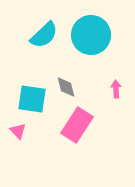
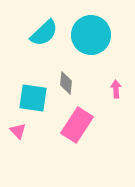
cyan semicircle: moved 2 px up
gray diamond: moved 4 px up; rotated 20 degrees clockwise
cyan square: moved 1 px right, 1 px up
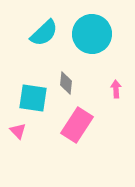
cyan circle: moved 1 px right, 1 px up
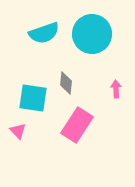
cyan semicircle: rotated 24 degrees clockwise
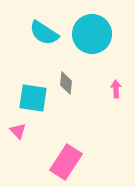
cyan semicircle: rotated 52 degrees clockwise
pink rectangle: moved 11 px left, 37 px down
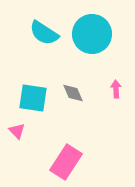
gray diamond: moved 7 px right, 10 px down; rotated 30 degrees counterclockwise
pink triangle: moved 1 px left
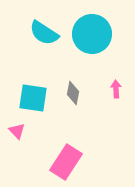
gray diamond: rotated 35 degrees clockwise
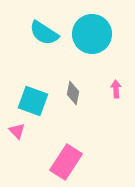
cyan square: moved 3 px down; rotated 12 degrees clockwise
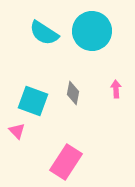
cyan circle: moved 3 px up
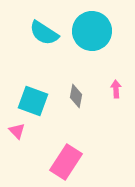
gray diamond: moved 3 px right, 3 px down
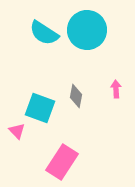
cyan circle: moved 5 px left, 1 px up
cyan square: moved 7 px right, 7 px down
pink rectangle: moved 4 px left
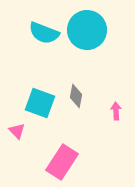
cyan semicircle: rotated 12 degrees counterclockwise
pink arrow: moved 22 px down
cyan square: moved 5 px up
